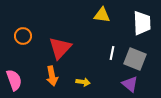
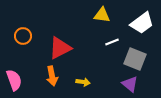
white trapezoid: rotated 55 degrees clockwise
red triangle: rotated 20 degrees clockwise
white line: moved 11 px up; rotated 56 degrees clockwise
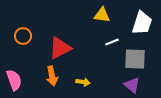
white trapezoid: rotated 35 degrees counterclockwise
gray square: rotated 20 degrees counterclockwise
purple triangle: moved 2 px right, 1 px down
